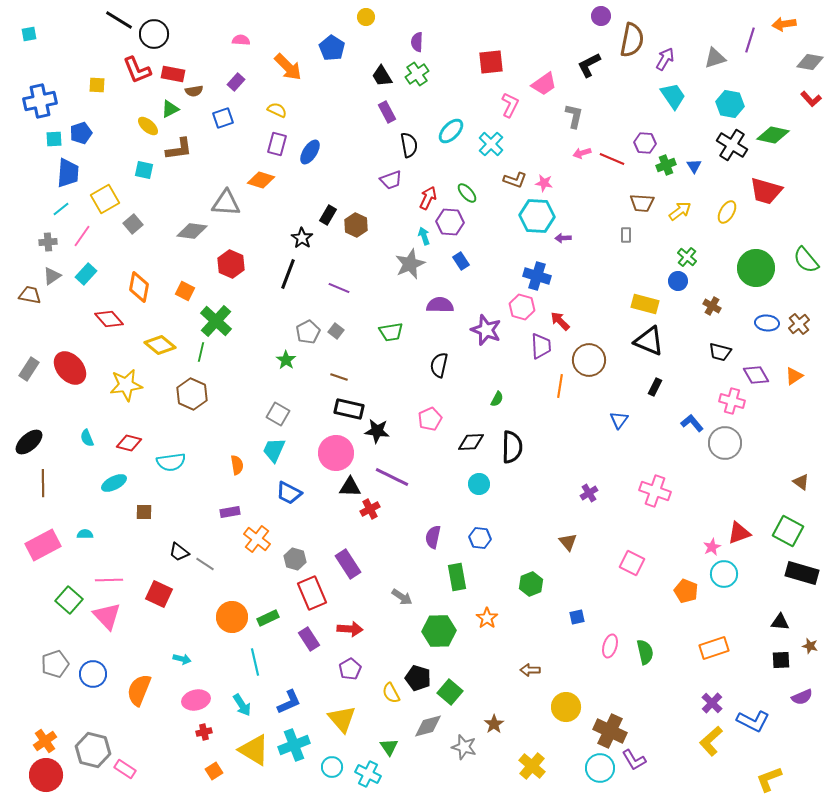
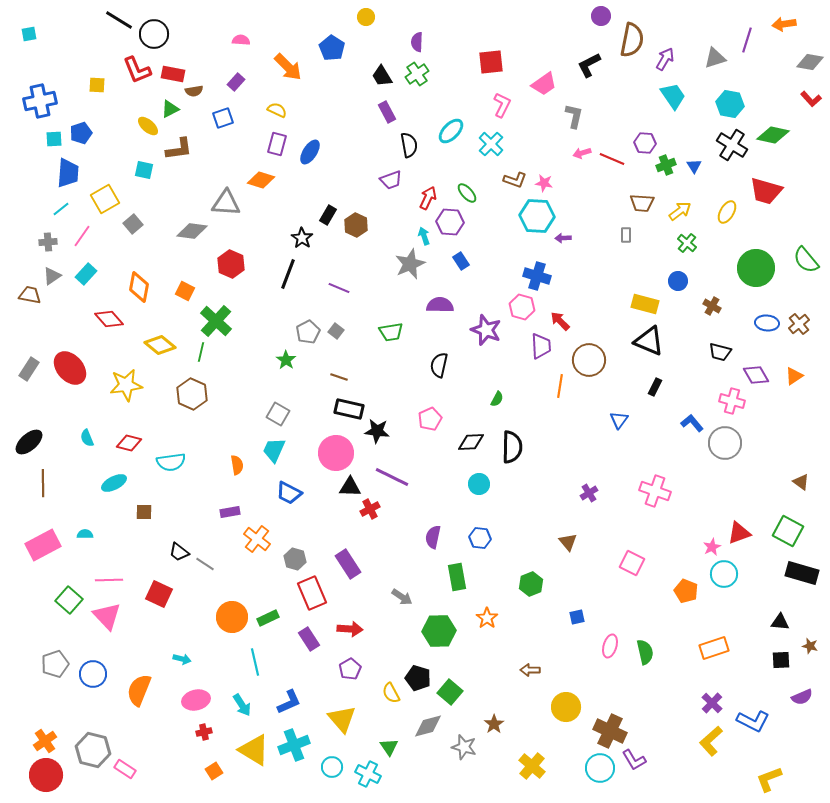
purple line at (750, 40): moved 3 px left
pink L-shape at (510, 105): moved 8 px left
green cross at (687, 257): moved 14 px up
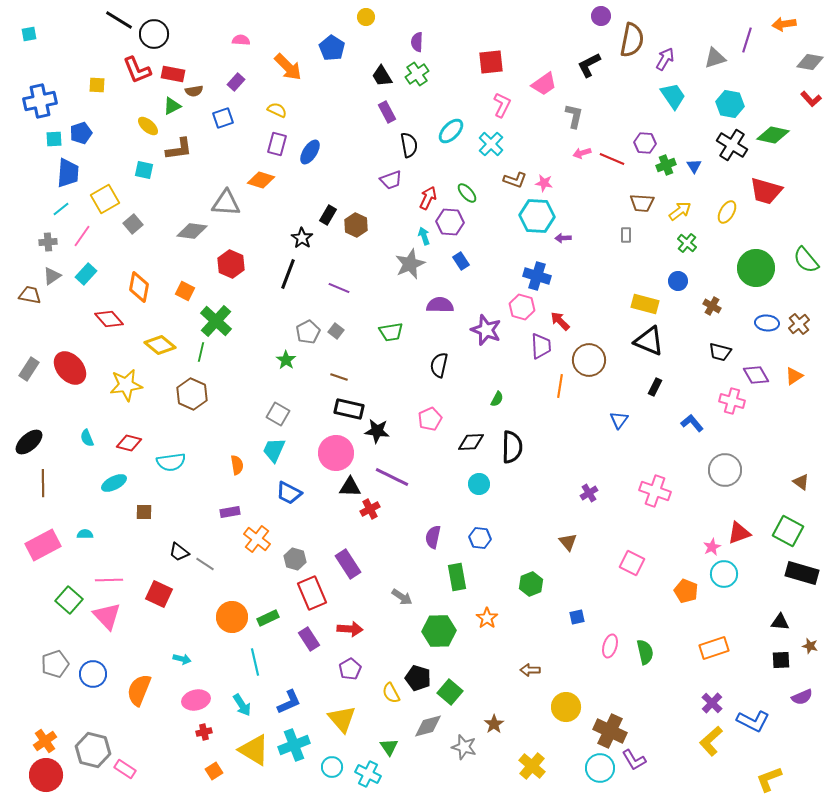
green triangle at (170, 109): moved 2 px right, 3 px up
gray circle at (725, 443): moved 27 px down
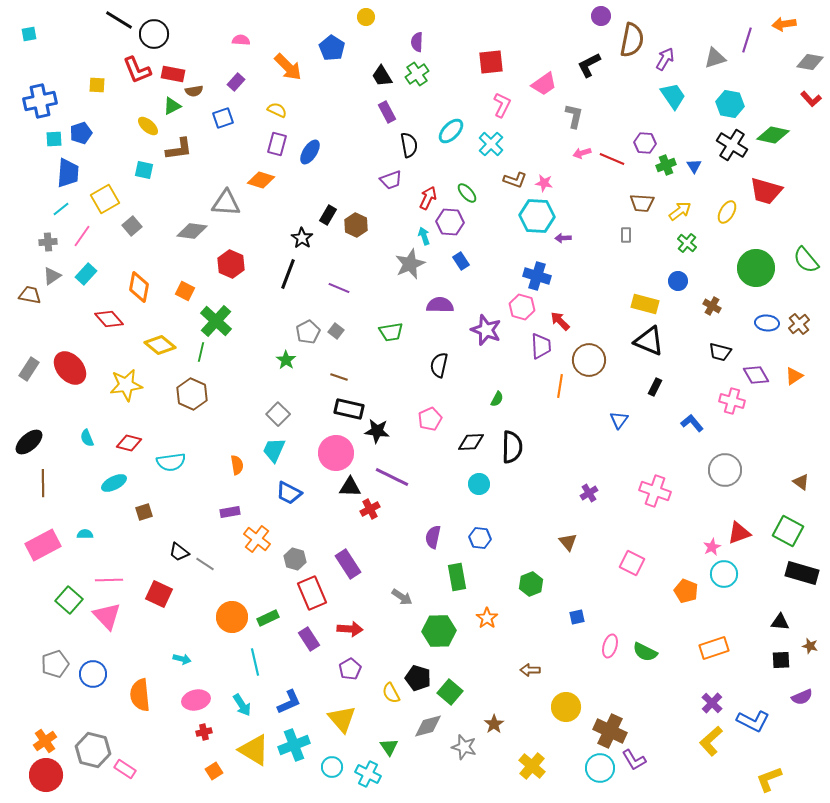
gray square at (133, 224): moved 1 px left, 2 px down
gray square at (278, 414): rotated 15 degrees clockwise
brown square at (144, 512): rotated 18 degrees counterclockwise
green semicircle at (645, 652): rotated 130 degrees clockwise
orange semicircle at (139, 690): moved 1 px right, 5 px down; rotated 28 degrees counterclockwise
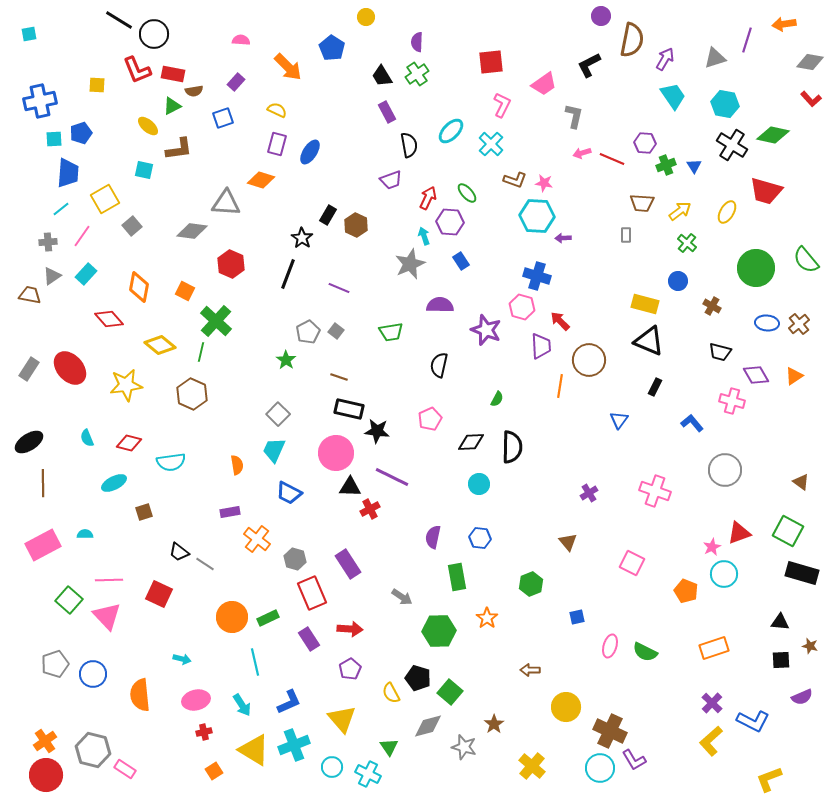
cyan hexagon at (730, 104): moved 5 px left
black ellipse at (29, 442): rotated 8 degrees clockwise
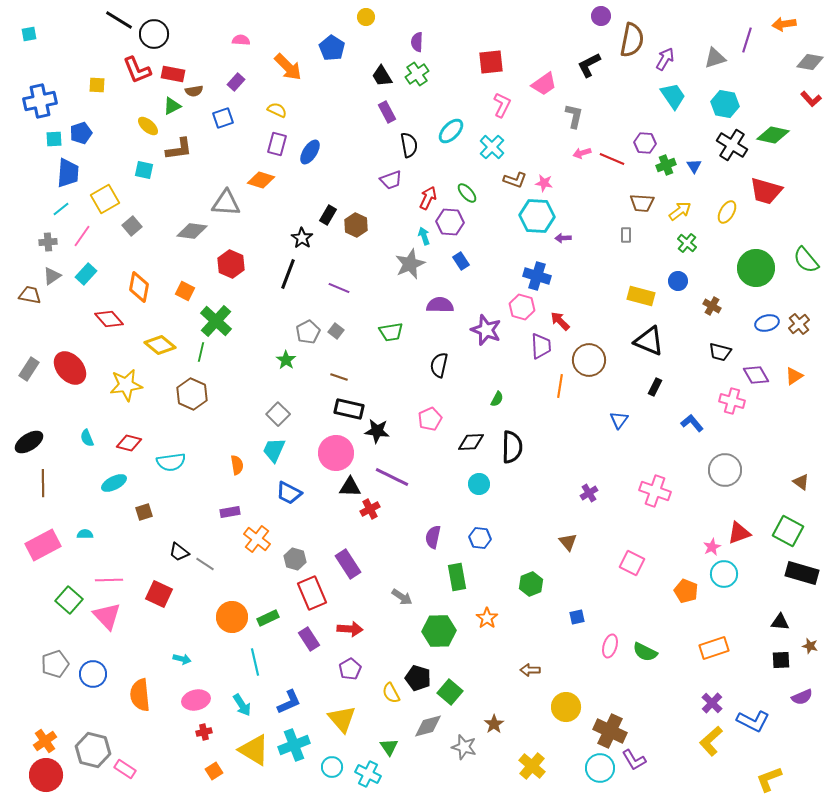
cyan cross at (491, 144): moved 1 px right, 3 px down
yellow rectangle at (645, 304): moved 4 px left, 8 px up
blue ellipse at (767, 323): rotated 20 degrees counterclockwise
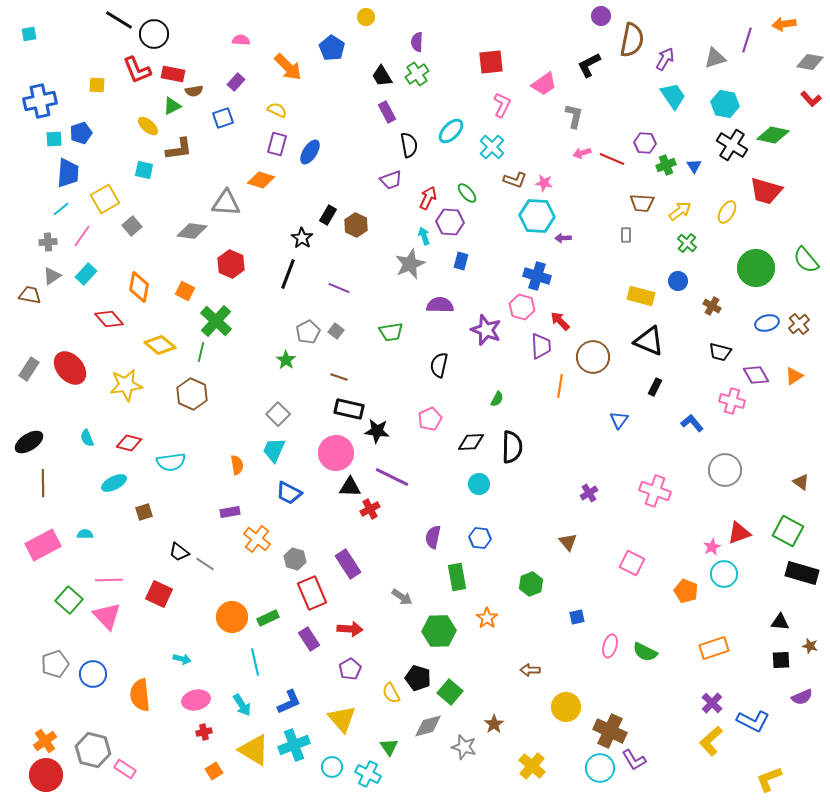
blue rectangle at (461, 261): rotated 48 degrees clockwise
brown circle at (589, 360): moved 4 px right, 3 px up
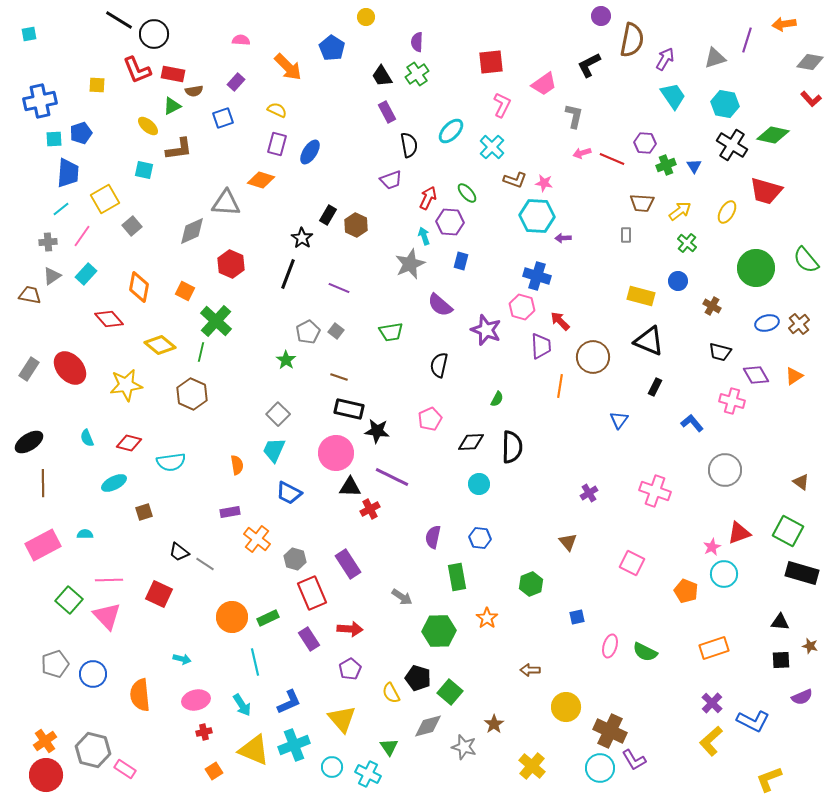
gray diamond at (192, 231): rotated 32 degrees counterclockwise
purple semicircle at (440, 305): rotated 140 degrees counterclockwise
yellow triangle at (254, 750): rotated 8 degrees counterclockwise
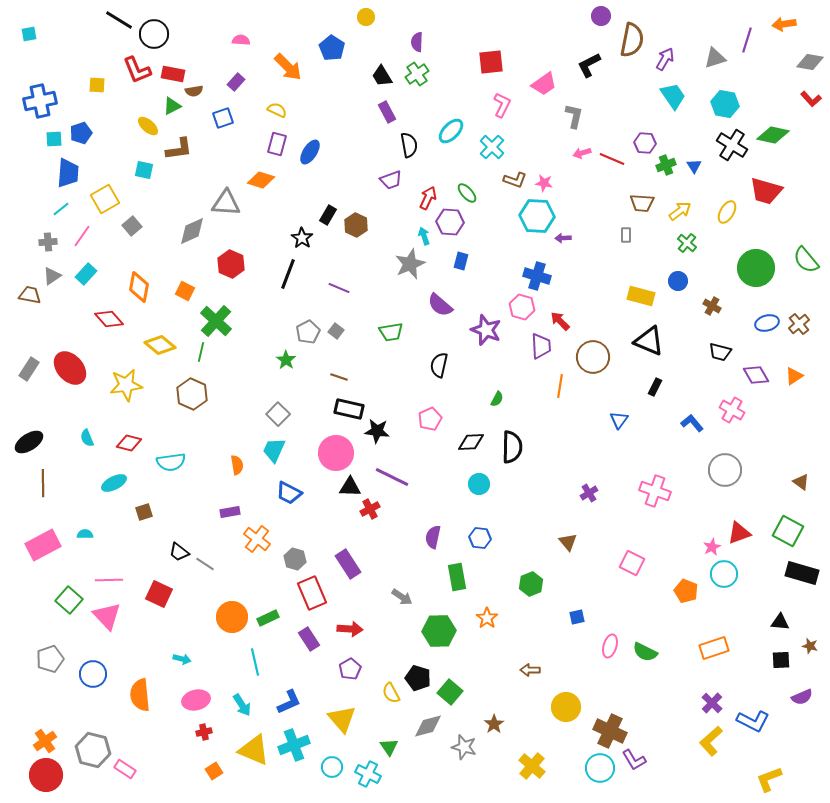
pink cross at (732, 401): moved 9 px down; rotated 15 degrees clockwise
gray pentagon at (55, 664): moved 5 px left, 5 px up
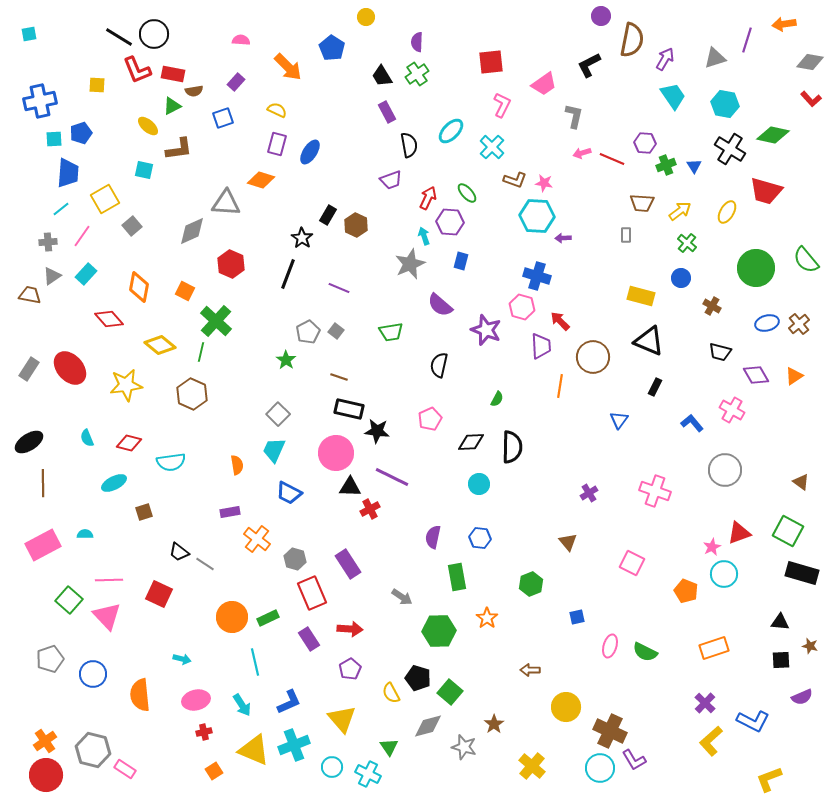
black line at (119, 20): moved 17 px down
black cross at (732, 145): moved 2 px left, 4 px down
blue circle at (678, 281): moved 3 px right, 3 px up
purple cross at (712, 703): moved 7 px left
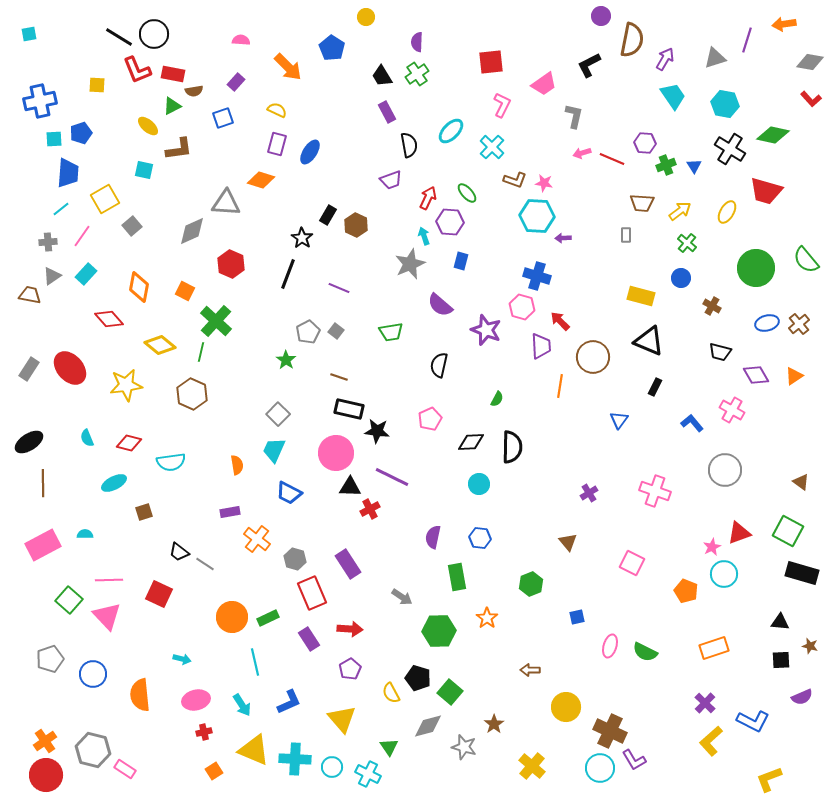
cyan cross at (294, 745): moved 1 px right, 14 px down; rotated 24 degrees clockwise
